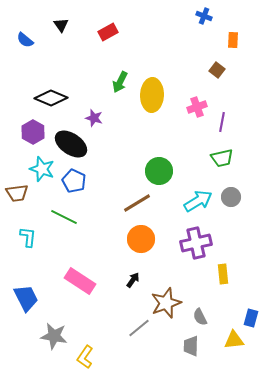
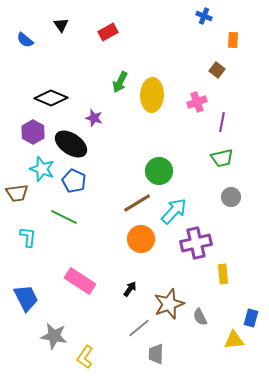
pink cross: moved 5 px up
cyan arrow: moved 24 px left, 10 px down; rotated 16 degrees counterclockwise
black arrow: moved 3 px left, 9 px down
brown star: moved 3 px right, 1 px down
gray trapezoid: moved 35 px left, 8 px down
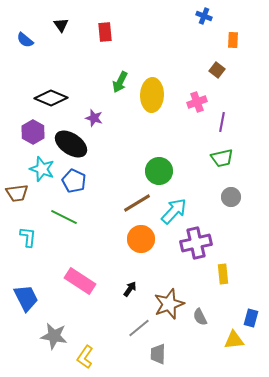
red rectangle: moved 3 px left; rotated 66 degrees counterclockwise
gray trapezoid: moved 2 px right
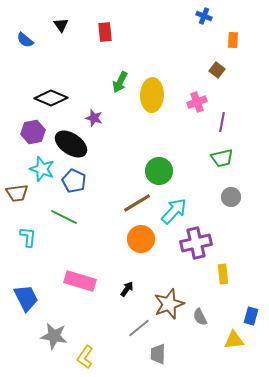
purple hexagon: rotated 20 degrees clockwise
pink rectangle: rotated 16 degrees counterclockwise
black arrow: moved 3 px left
blue rectangle: moved 2 px up
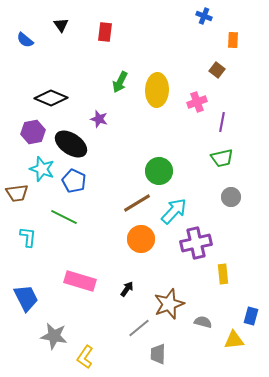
red rectangle: rotated 12 degrees clockwise
yellow ellipse: moved 5 px right, 5 px up
purple star: moved 5 px right, 1 px down
gray semicircle: moved 3 px right, 5 px down; rotated 132 degrees clockwise
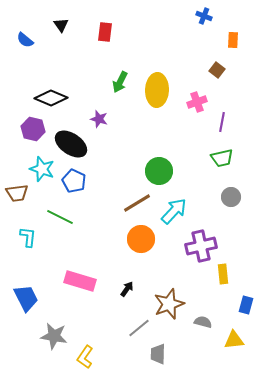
purple hexagon: moved 3 px up; rotated 25 degrees clockwise
green line: moved 4 px left
purple cross: moved 5 px right, 3 px down
blue rectangle: moved 5 px left, 11 px up
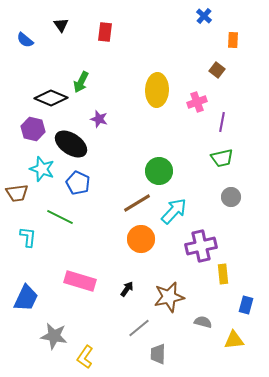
blue cross: rotated 21 degrees clockwise
green arrow: moved 39 px left
blue pentagon: moved 4 px right, 2 px down
blue trapezoid: rotated 52 degrees clockwise
brown star: moved 7 px up; rotated 8 degrees clockwise
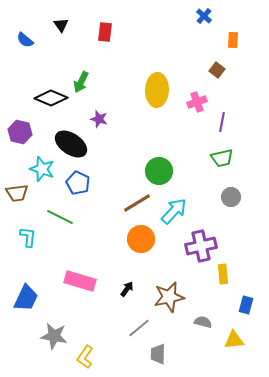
purple hexagon: moved 13 px left, 3 px down
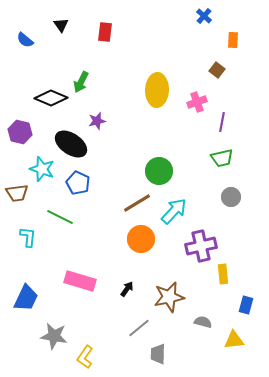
purple star: moved 2 px left, 2 px down; rotated 30 degrees counterclockwise
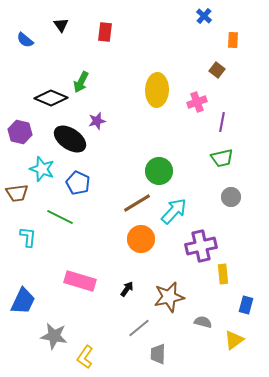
black ellipse: moved 1 px left, 5 px up
blue trapezoid: moved 3 px left, 3 px down
yellow triangle: rotated 30 degrees counterclockwise
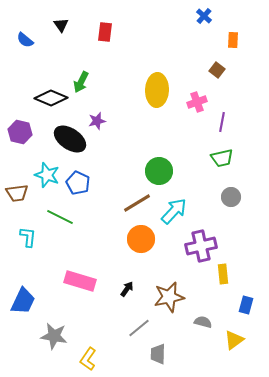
cyan star: moved 5 px right, 6 px down
yellow L-shape: moved 3 px right, 2 px down
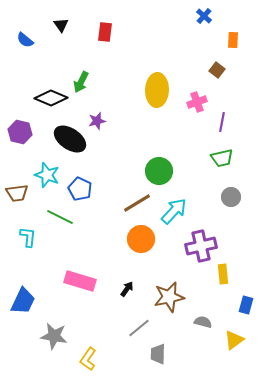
blue pentagon: moved 2 px right, 6 px down
